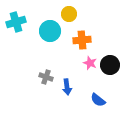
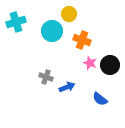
cyan circle: moved 2 px right
orange cross: rotated 24 degrees clockwise
blue arrow: rotated 105 degrees counterclockwise
blue semicircle: moved 2 px right, 1 px up
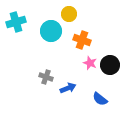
cyan circle: moved 1 px left
blue arrow: moved 1 px right, 1 px down
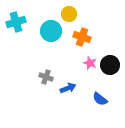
orange cross: moved 3 px up
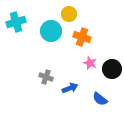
black circle: moved 2 px right, 4 px down
blue arrow: moved 2 px right
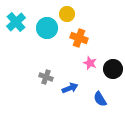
yellow circle: moved 2 px left
cyan cross: rotated 24 degrees counterclockwise
cyan circle: moved 4 px left, 3 px up
orange cross: moved 3 px left, 1 px down
black circle: moved 1 px right
blue semicircle: rotated 21 degrees clockwise
